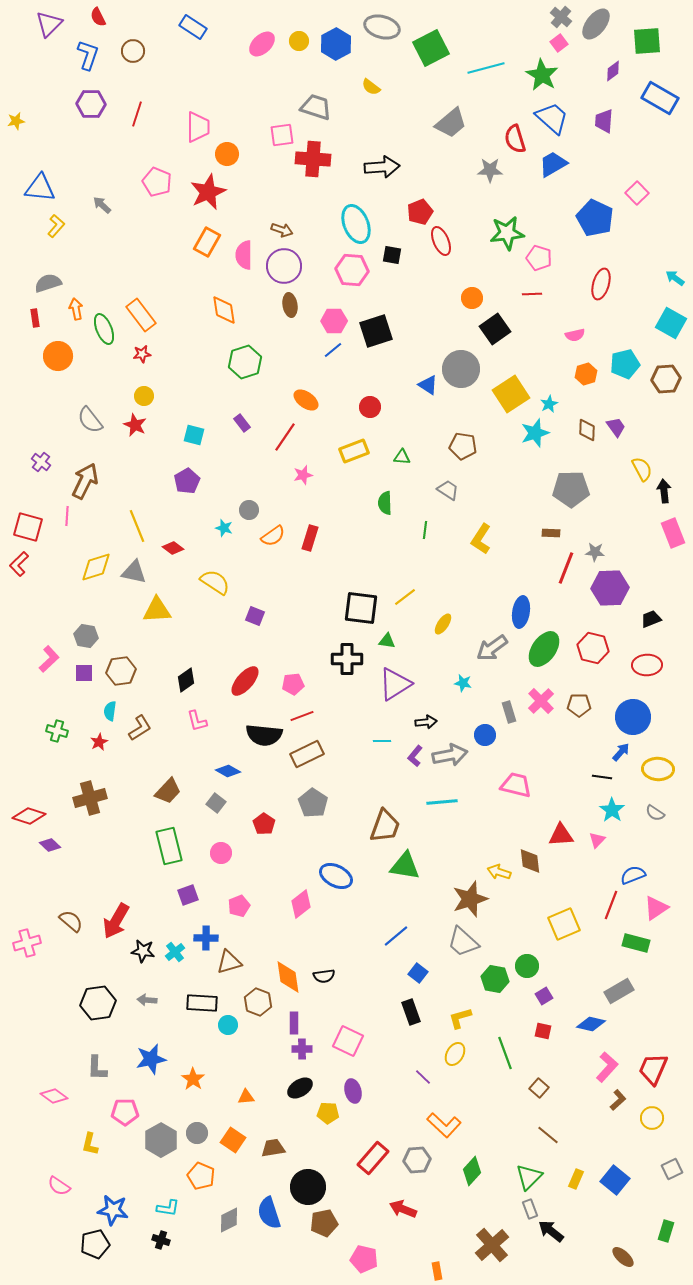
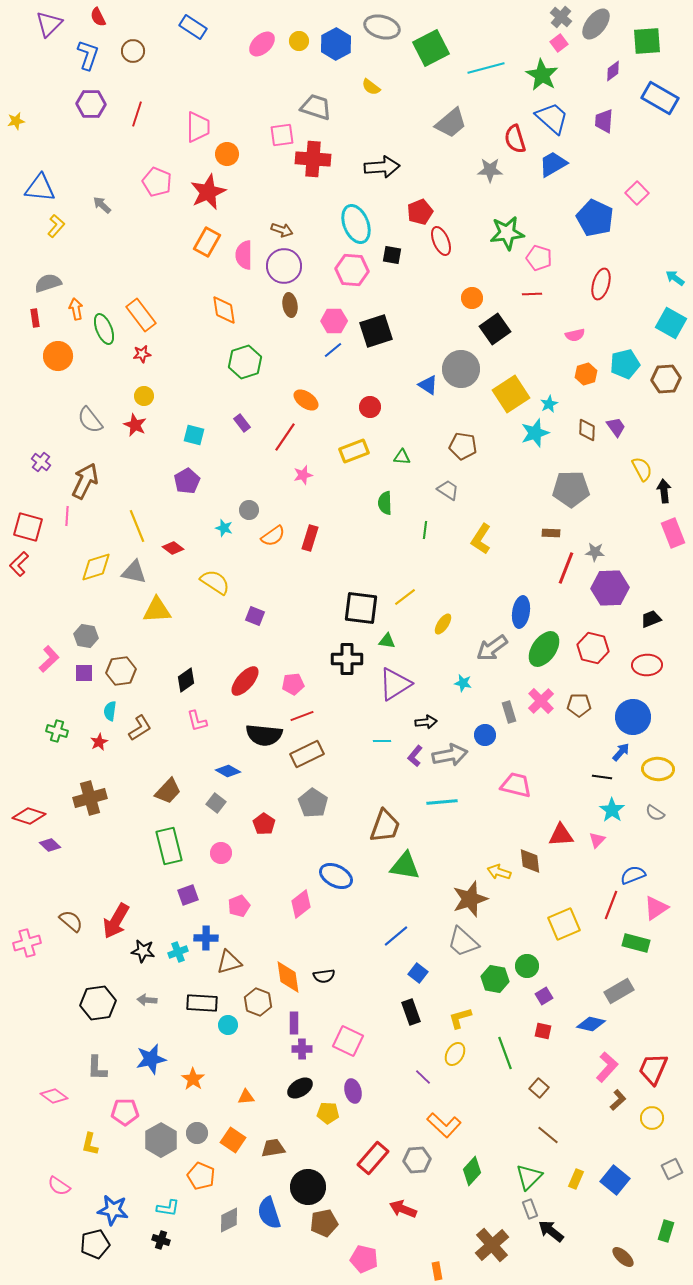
cyan cross at (175, 952): moved 3 px right; rotated 18 degrees clockwise
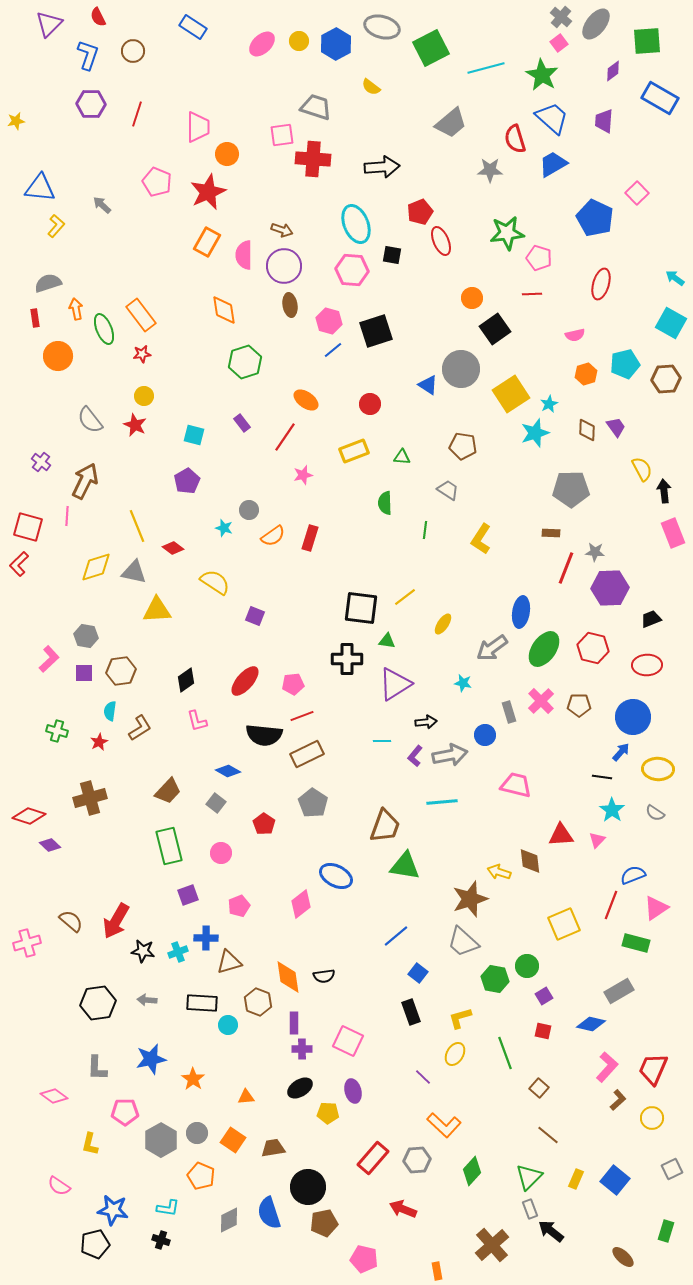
pink hexagon at (334, 321): moved 5 px left; rotated 15 degrees clockwise
red circle at (370, 407): moved 3 px up
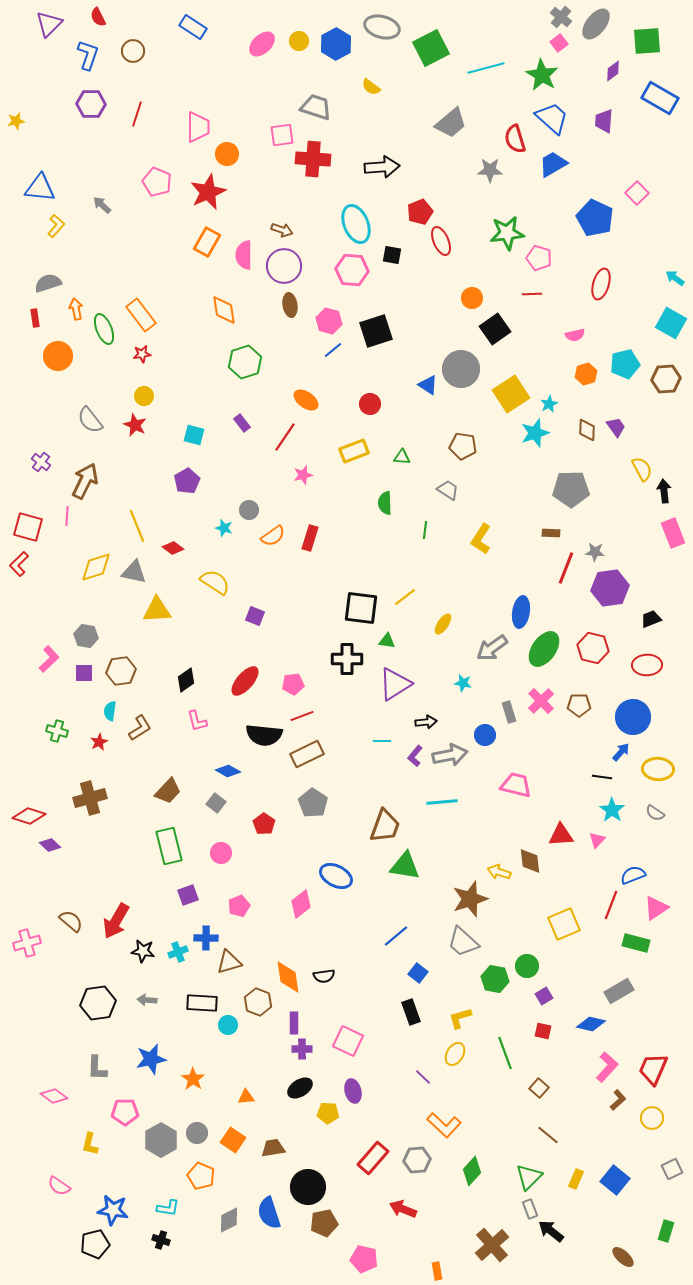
purple hexagon at (610, 588): rotated 6 degrees counterclockwise
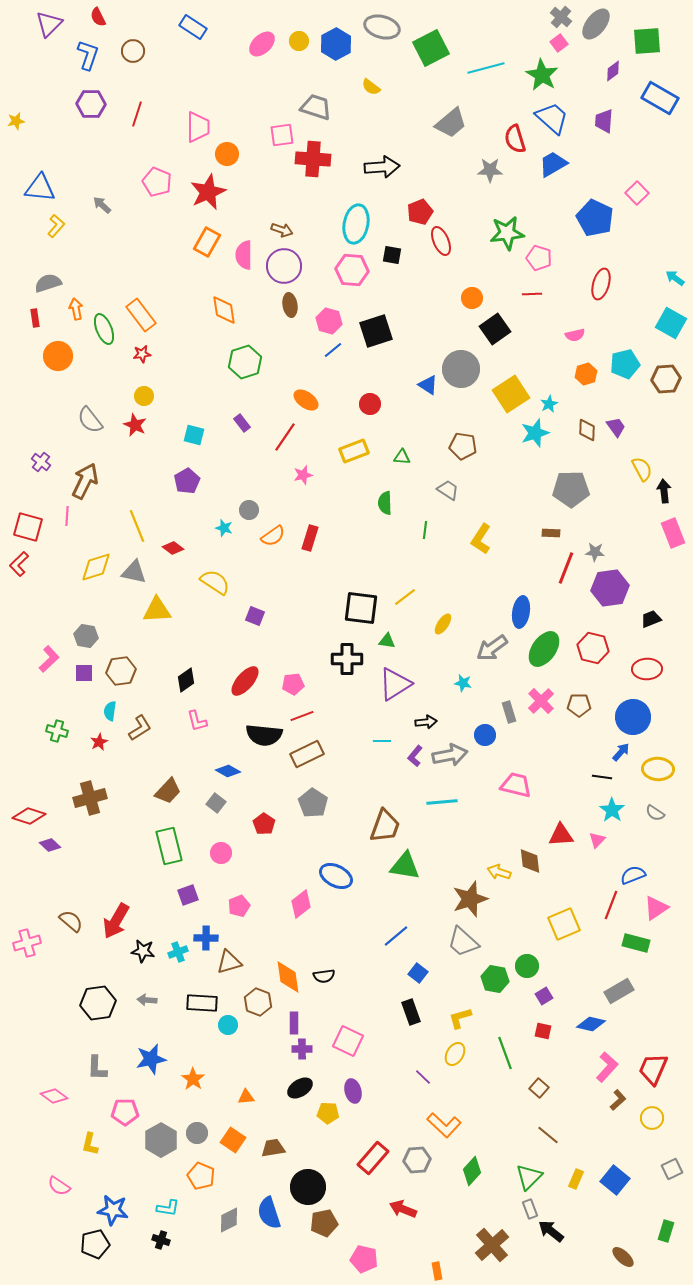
cyan ellipse at (356, 224): rotated 33 degrees clockwise
red ellipse at (647, 665): moved 4 px down
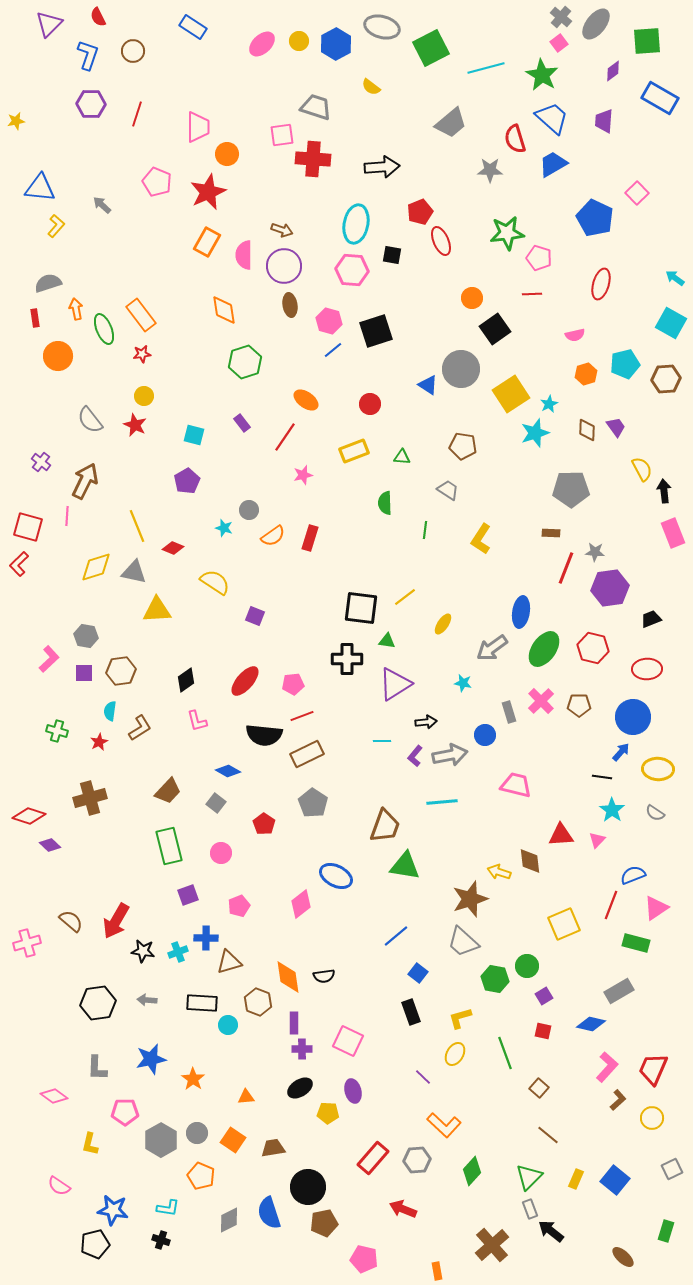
red diamond at (173, 548): rotated 15 degrees counterclockwise
